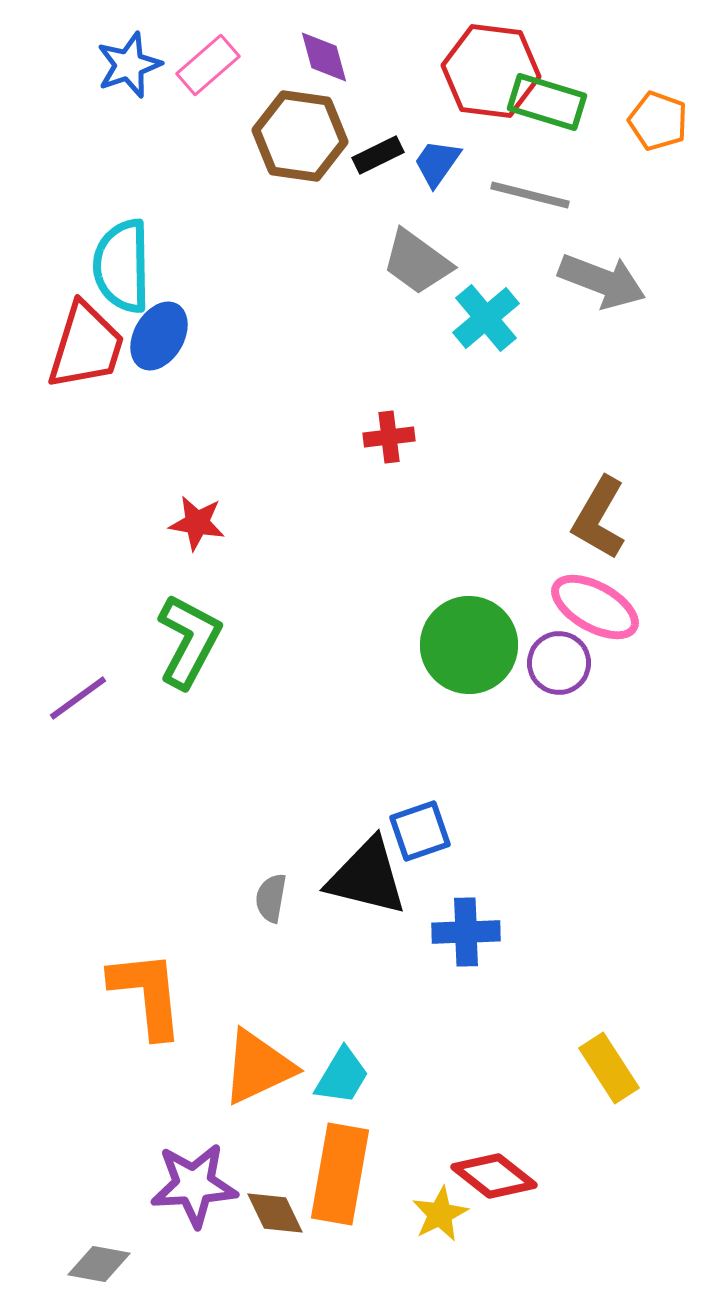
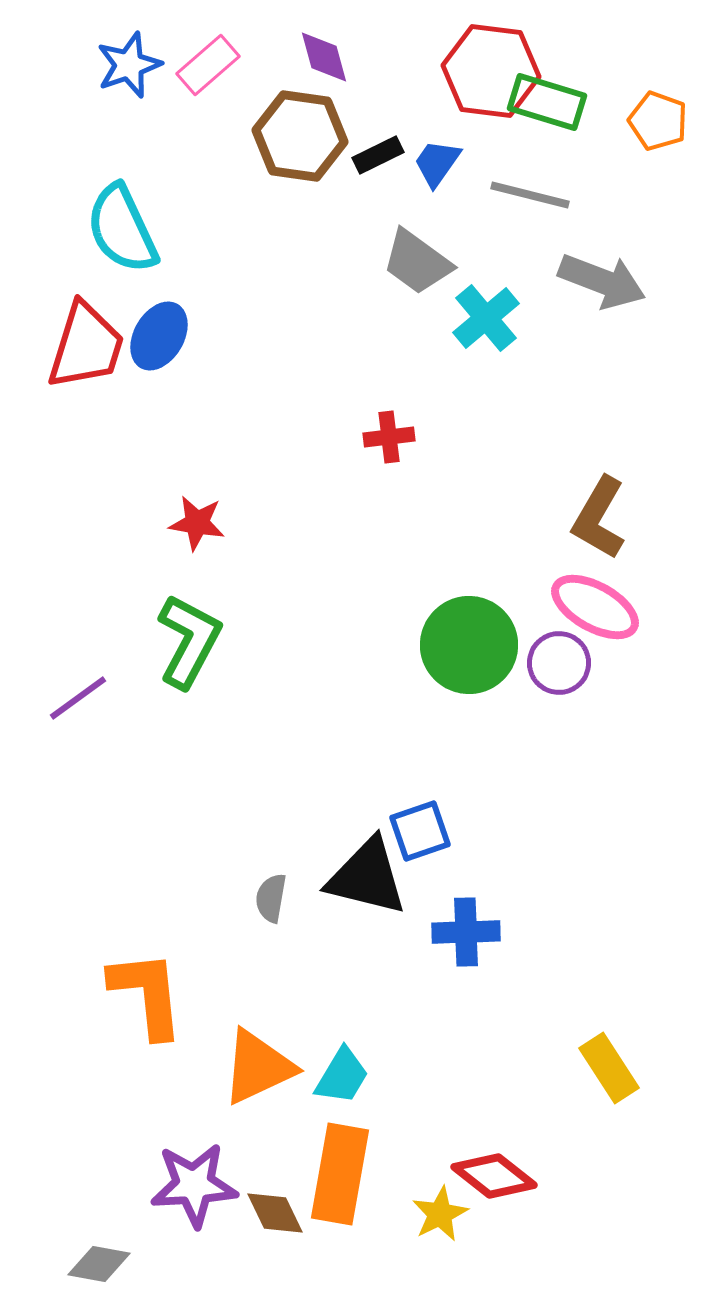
cyan semicircle: moved 37 px up; rotated 24 degrees counterclockwise
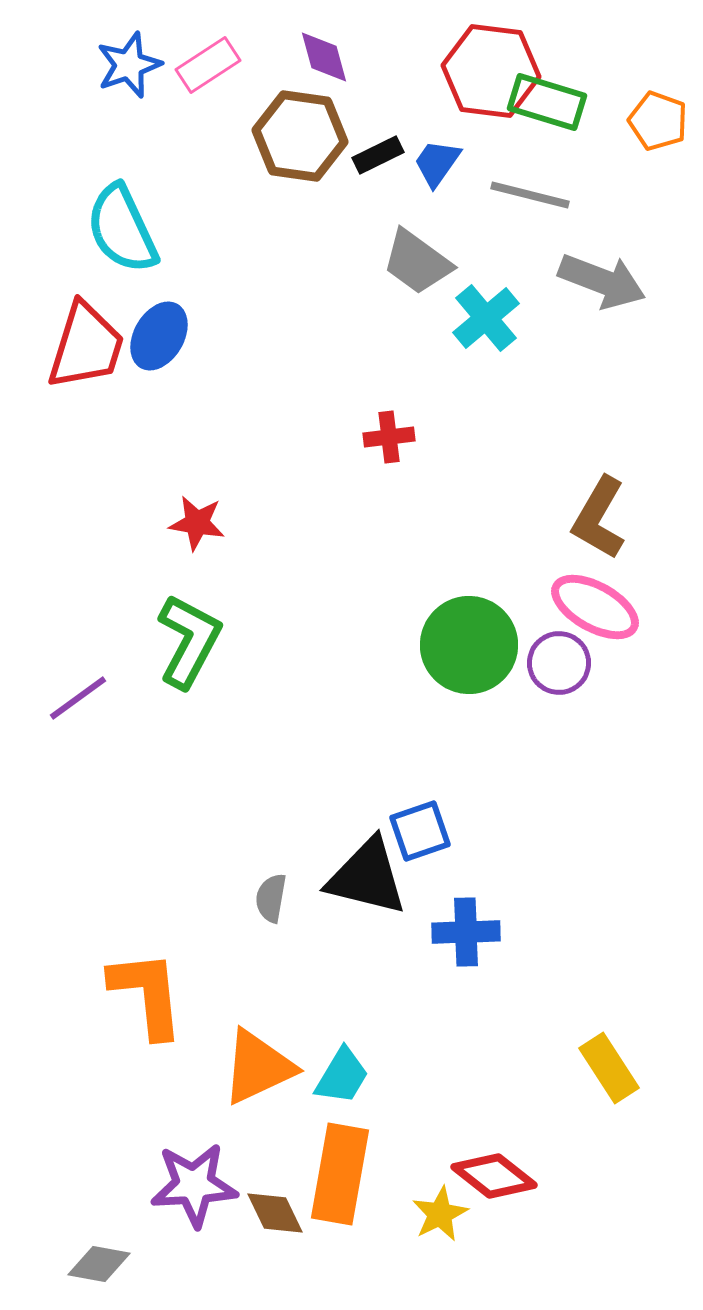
pink rectangle: rotated 8 degrees clockwise
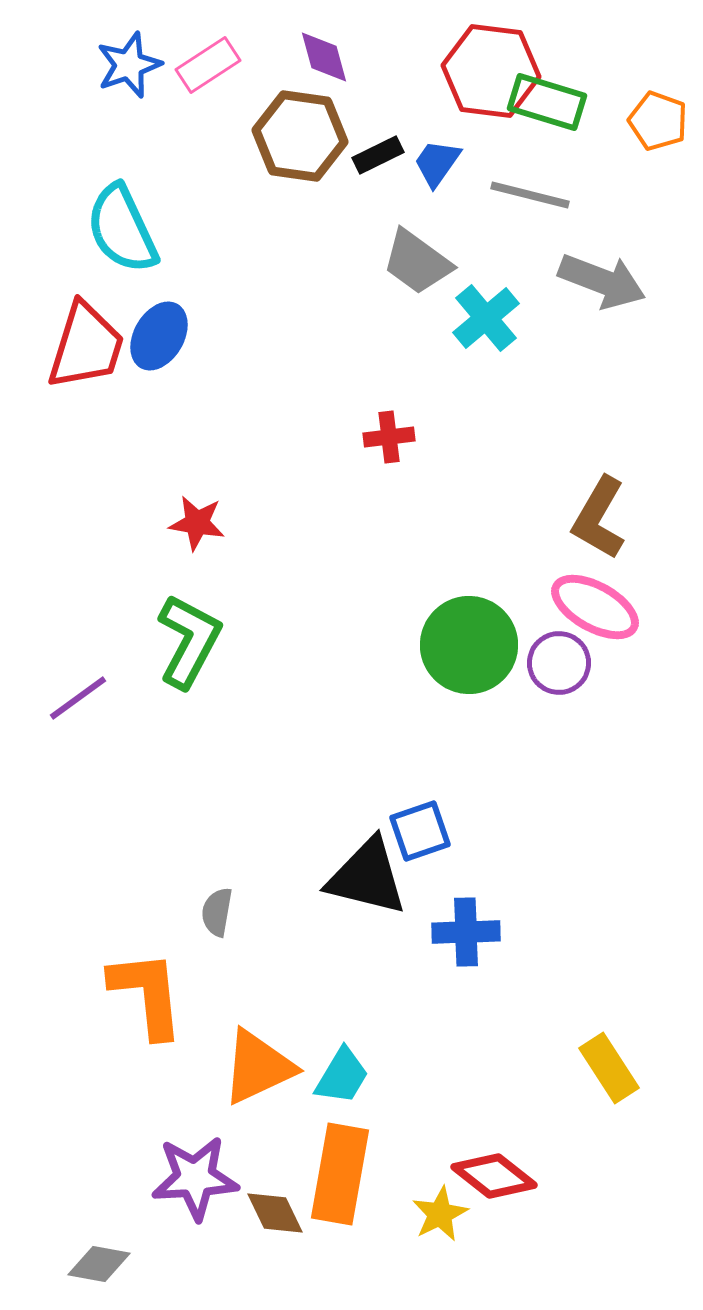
gray semicircle: moved 54 px left, 14 px down
purple star: moved 1 px right, 7 px up
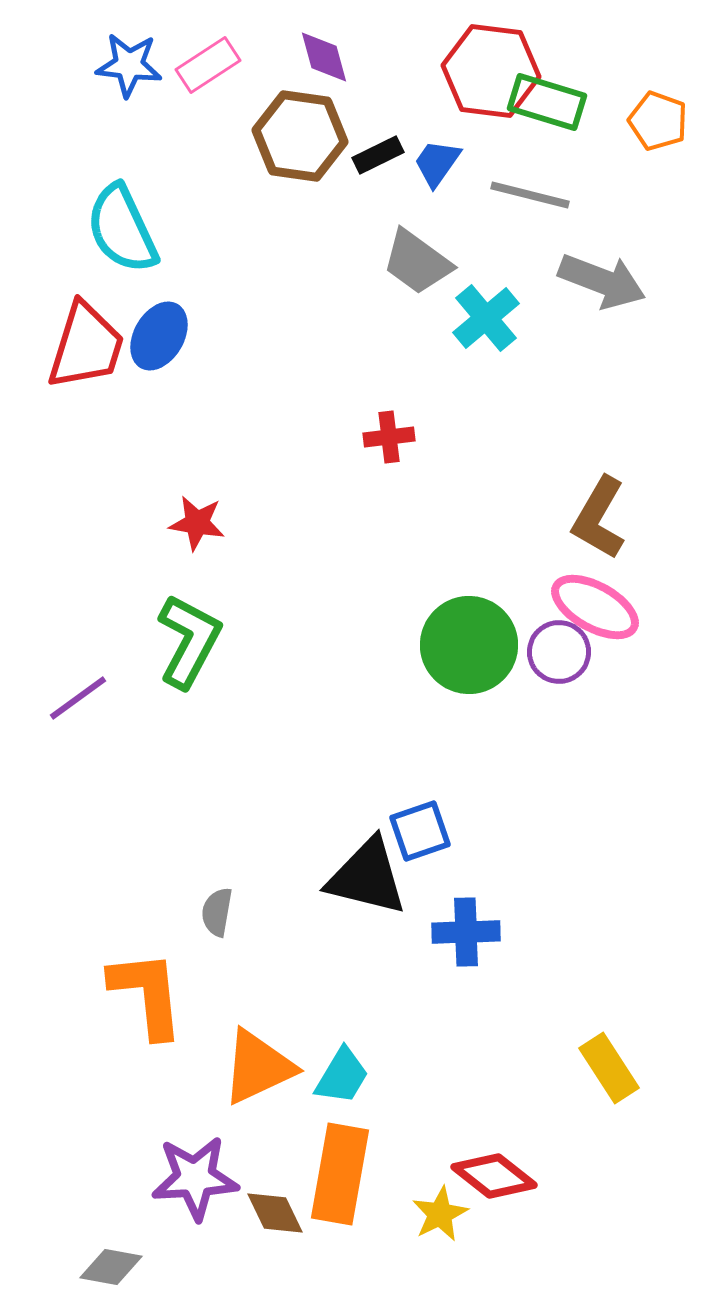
blue star: rotated 26 degrees clockwise
purple circle: moved 11 px up
gray diamond: moved 12 px right, 3 px down
